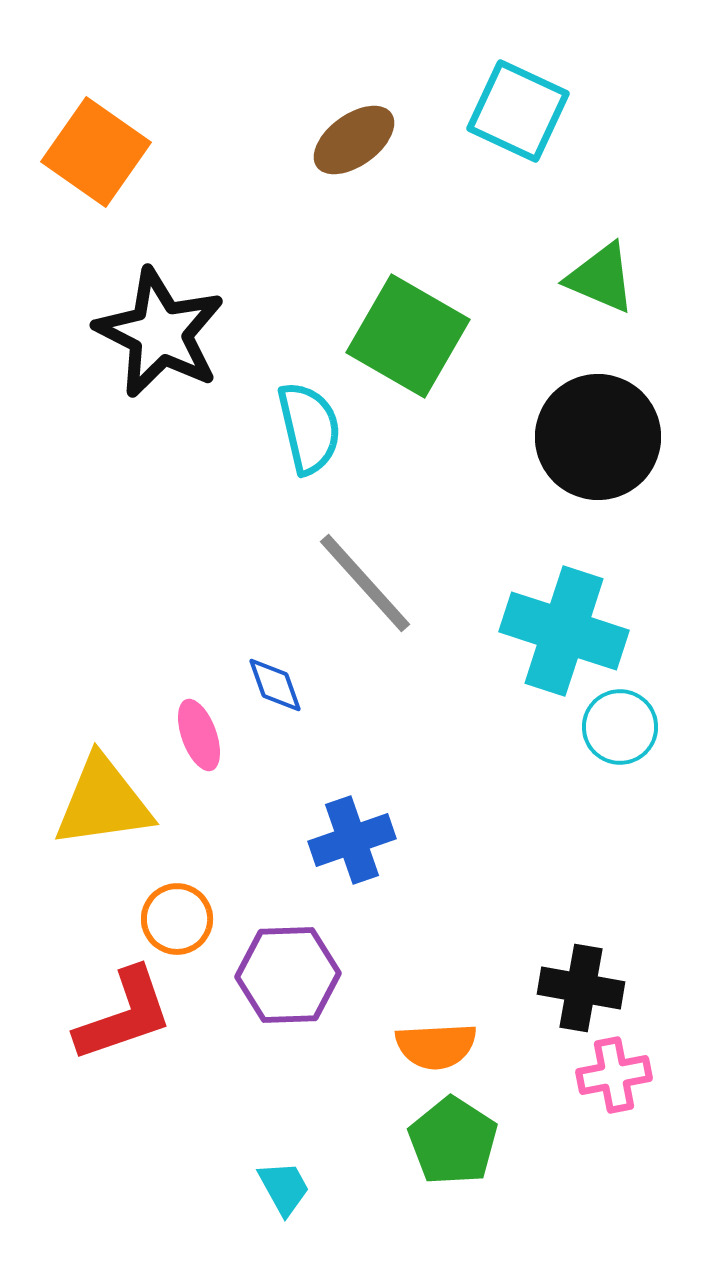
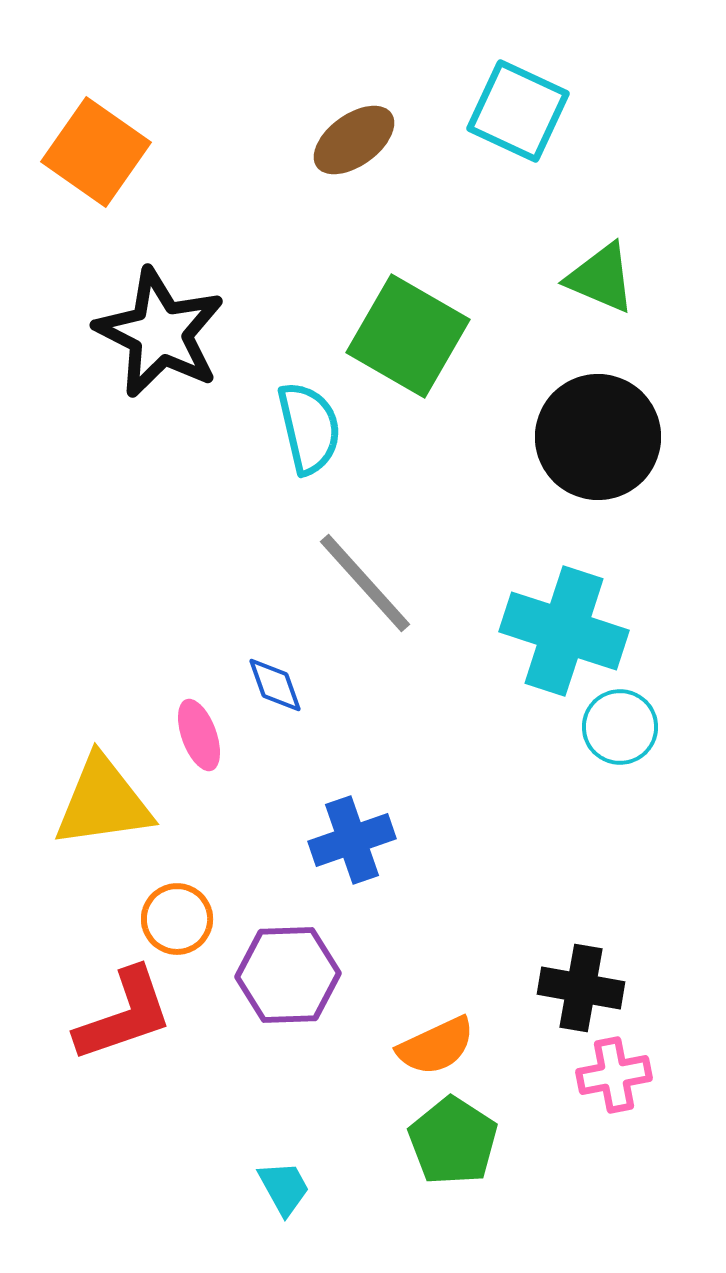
orange semicircle: rotated 22 degrees counterclockwise
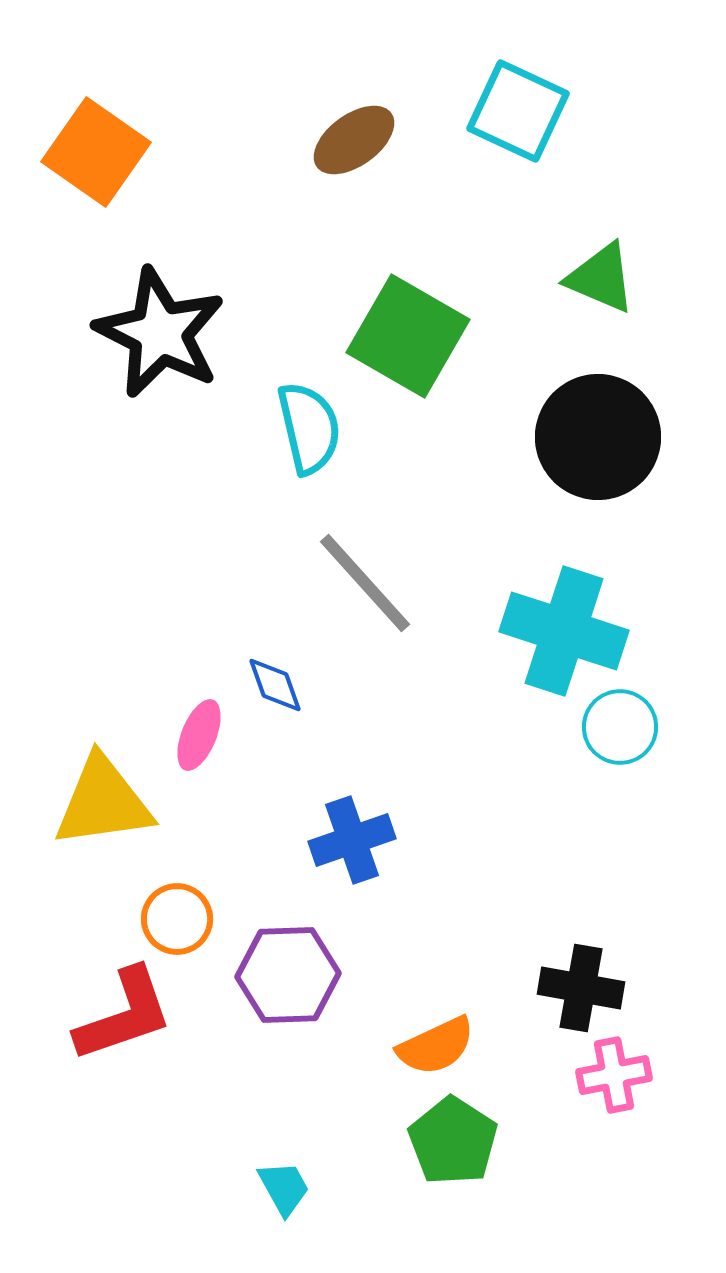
pink ellipse: rotated 42 degrees clockwise
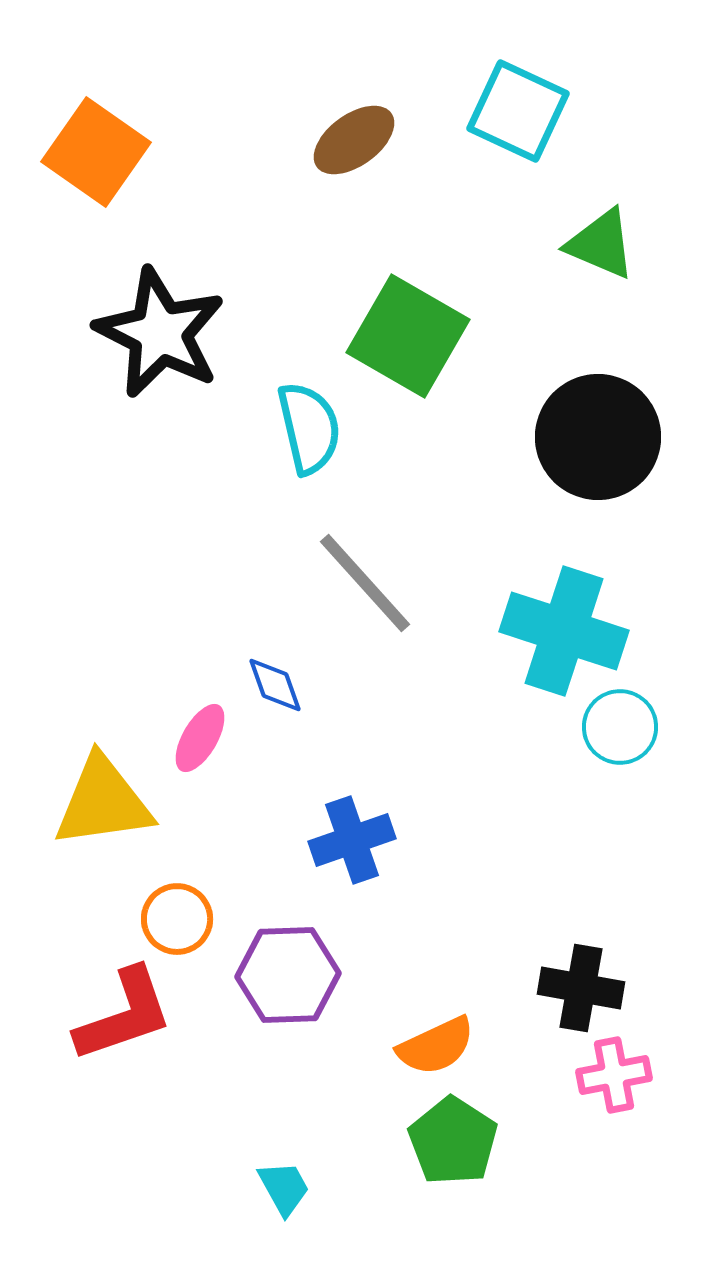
green triangle: moved 34 px up
pink ellipse: moved 1 px right, 3 px down; rotated 8 degrees clockwise
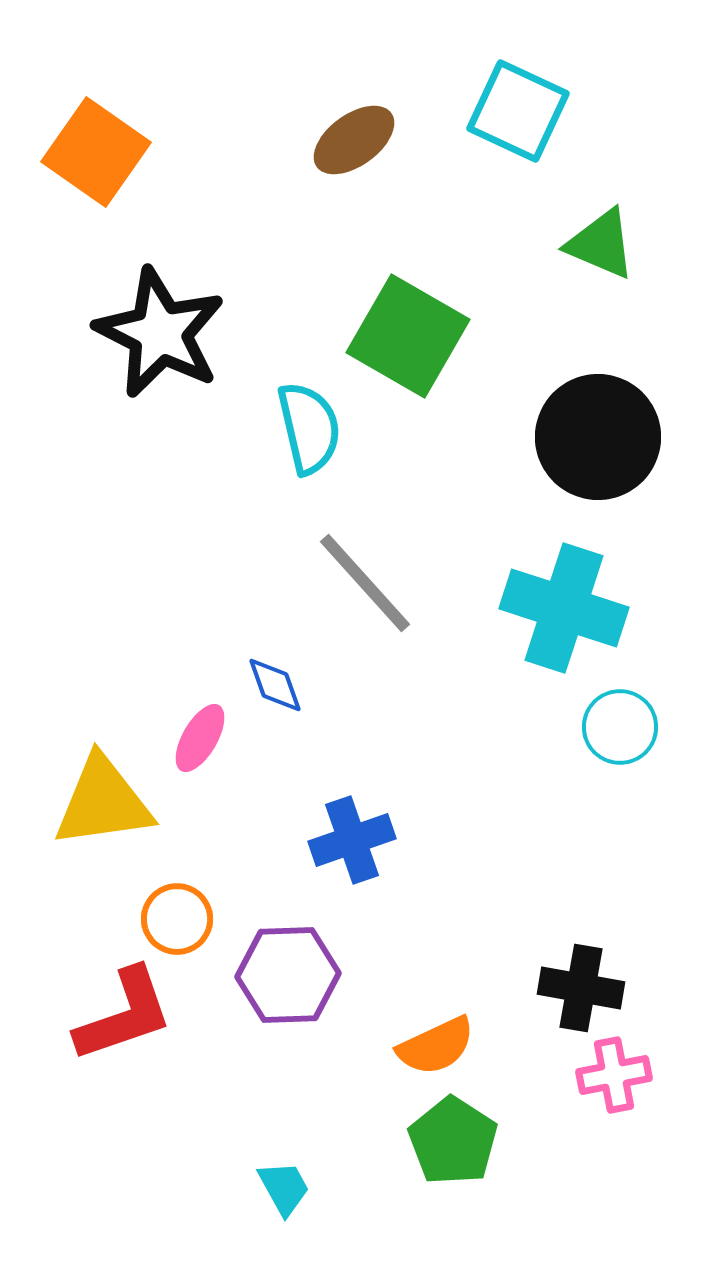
cyan cross: moved 23 px up
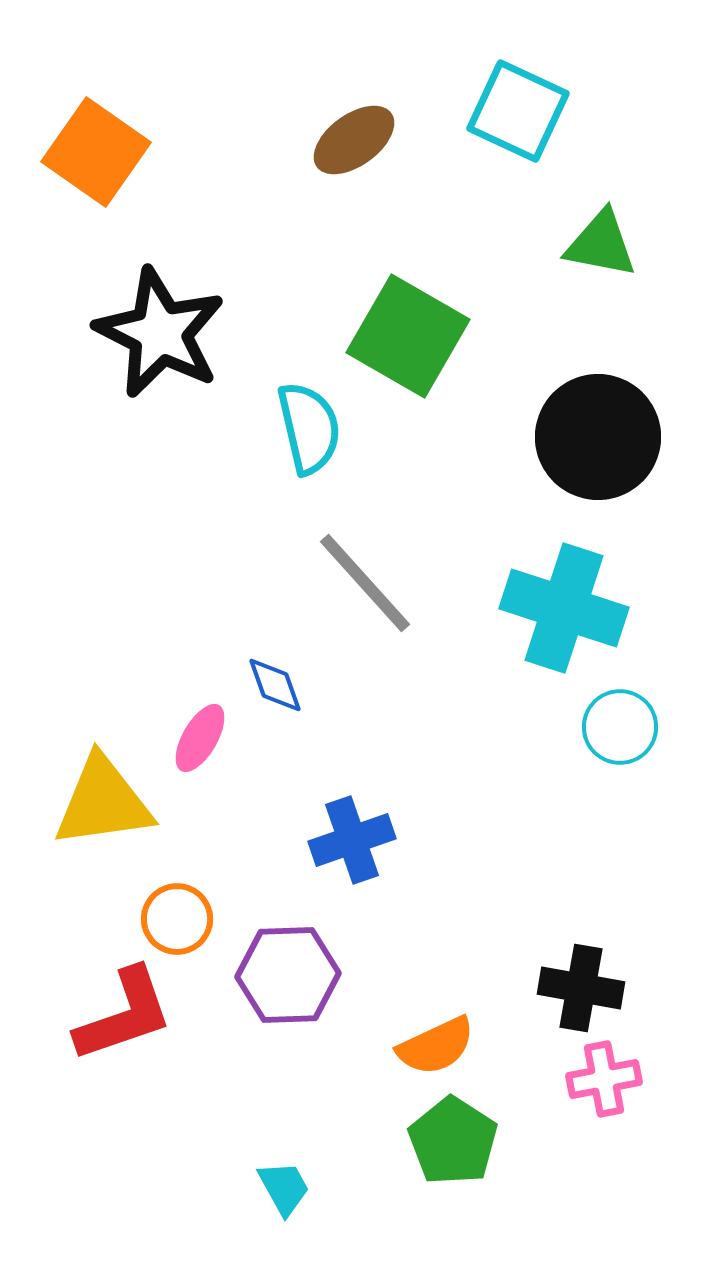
green triangle: rotated 12 degrees counterclockwise
pink cross: moved 10 px left, 4 px down
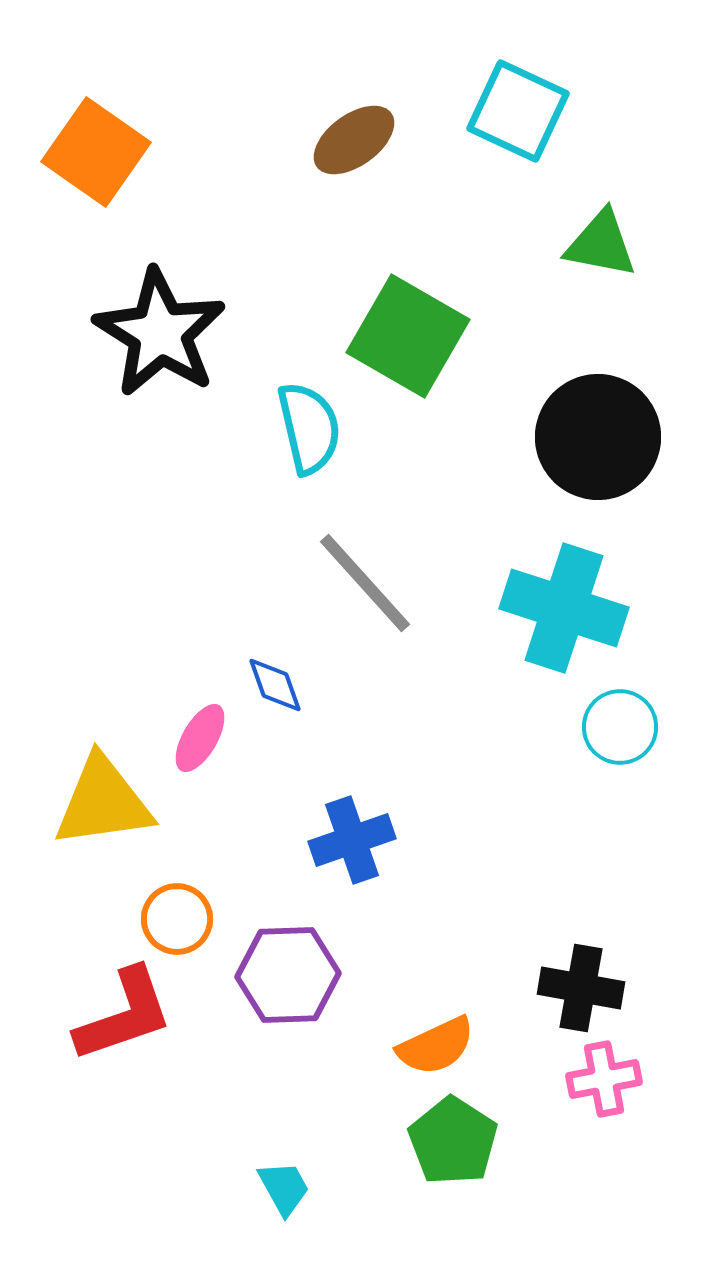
black star: rotated 5 degrees clockwise
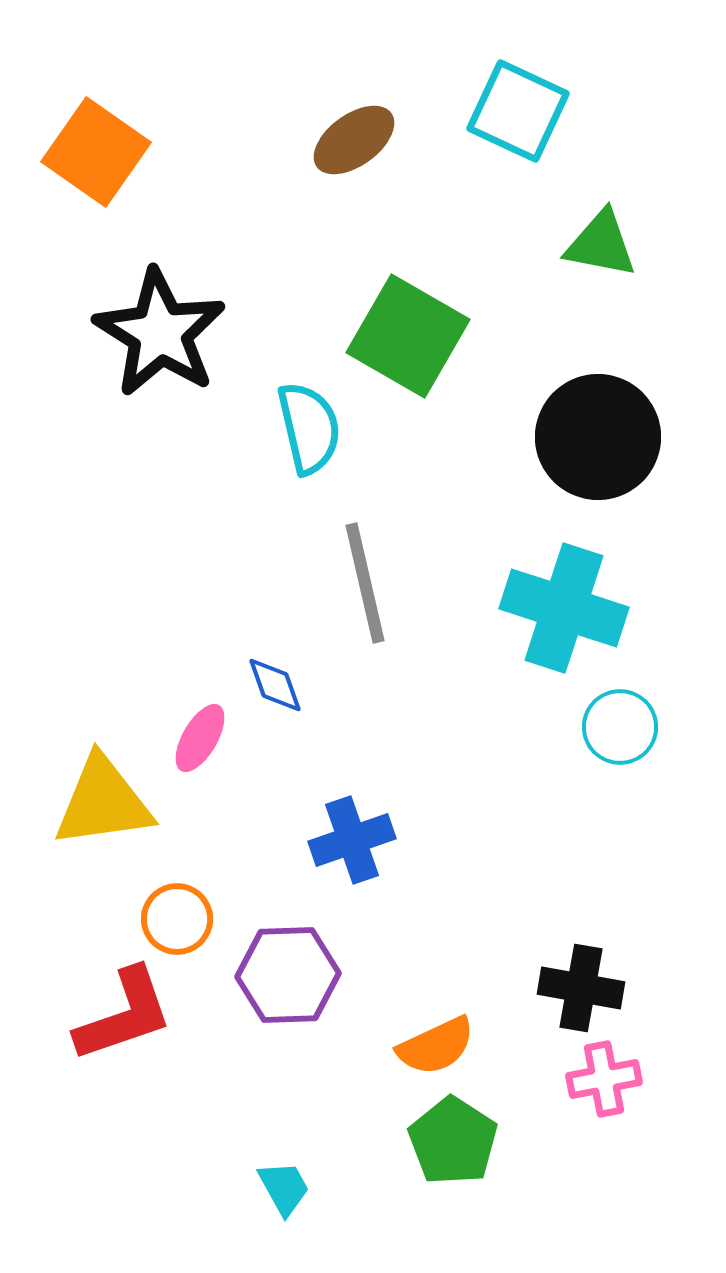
gray line: rotated 29 degrees clockwise
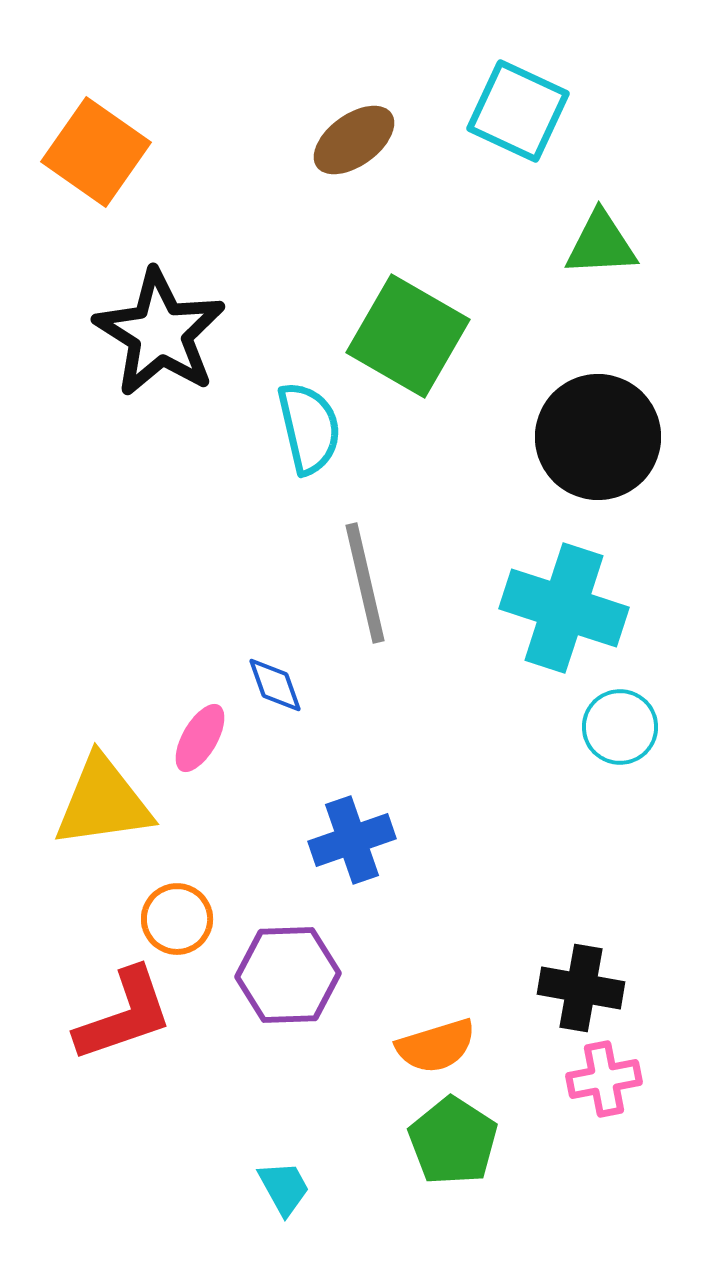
green triangle: rotated 14 degrees counterclockwise
orange semicircle: rotated 8 degrees clockwise
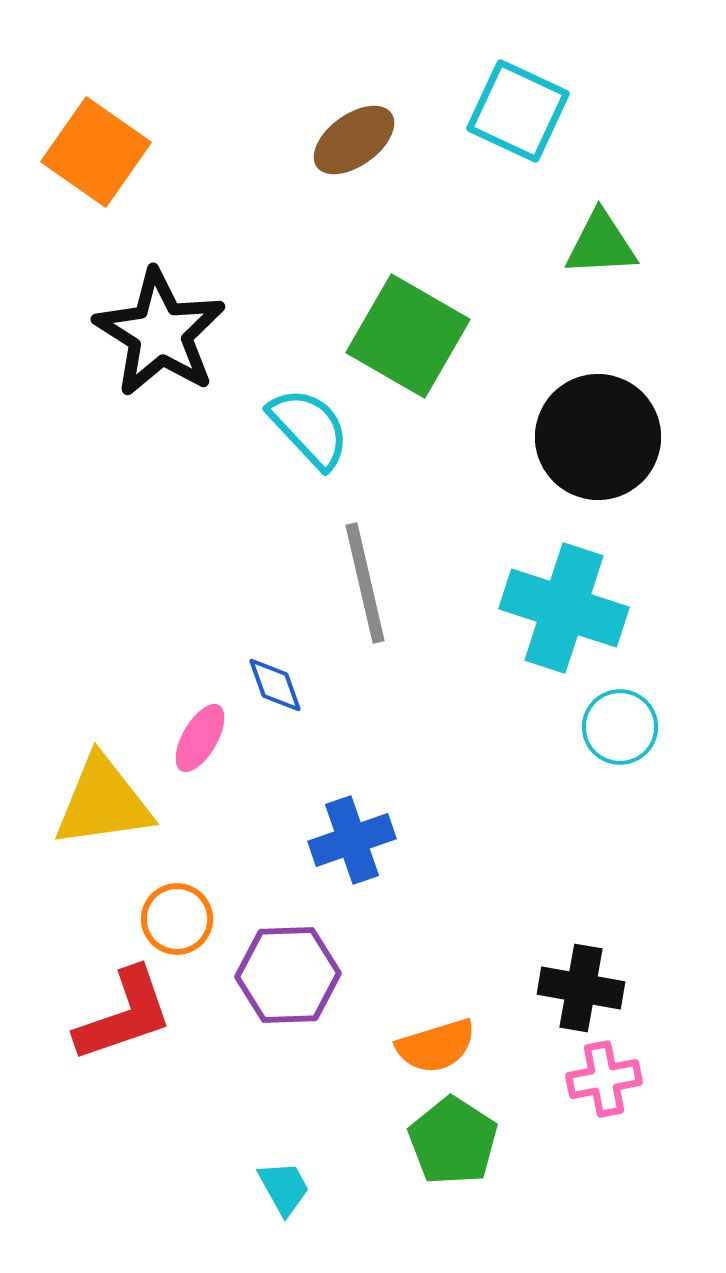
cyan semicircle: rotated 30 degrees counterclockwise
